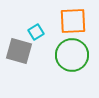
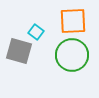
cyan square: rotated 21 degrees counterclockwise
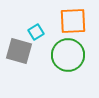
cyan square: rotated 21 degrees clockwise
green circle: moved 4 px left
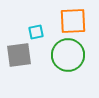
cyan square: rotated 21 degrees clockwise
gray square: moved 4 px down; rotated 24 degrees counterclockwise
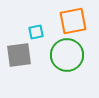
orange square: rotated 8 degrees counterclockwise
green circle: moved 1 px left
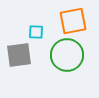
cyan square: rotated 14 degrees clockwise
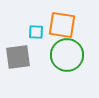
orange square: moved 11 px left, 4 px down; rotated 20 degrees clockwise
gray square: moved 1 px left, 2 px down
